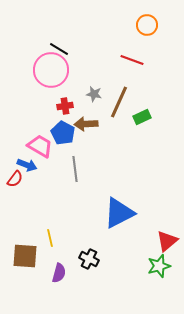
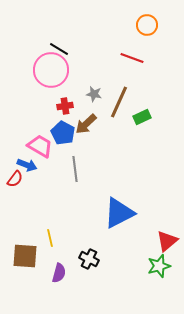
red line: moved 2 px up
brown arrow: rotated 40 degrees counterclockwise
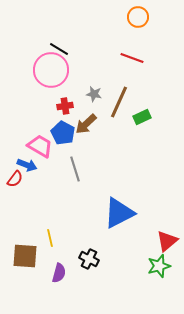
orange circle: moved 9 px left, 8 px up
gray line: rotated 10 degrees counterclockwise
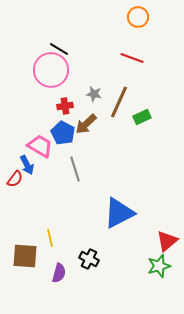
blue arrow: rotated 42 degrees clockwise
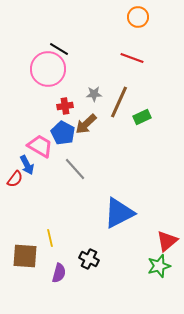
pink circle: moved 3 px left, 1 px up
gray star: rotated 14 degrees counterclockwise
gray line: rotated 25 degrees counterclockwise
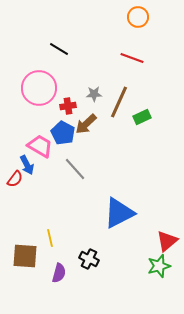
pink circle: moved 9 px left, 19 px down
red cross: moved 3 px right
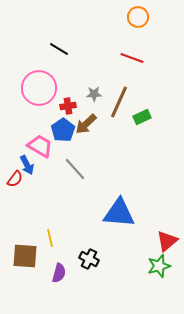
blue pentagon: moved 3 px up; rotated 10 degrees clockwise
blue triangle: rotated 32 degrees clockwise
